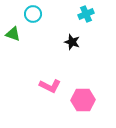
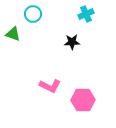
black star: rotated 21 degrees counterclockwise
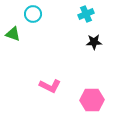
black star: moved 22 px right
pink hexagon: moved 9 px right
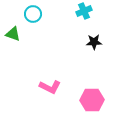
cyan cross: moved 2 px left, 3 px up
pink L-shape: moved 1 px down
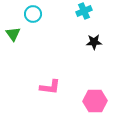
green triangle: rotated 35 degrees clockwise
pink L-shape: rotated 20 degrees counterclockwise
pink hexagon: moved 3 px right, 1 px down
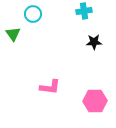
cyan cross: rotated 14 degrees clockwise
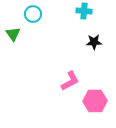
cyan cross: rotated 14 degrees clockwise
pink L-shape: moved 20 px right, 6 px up; rotated 35 degrees counterclockwise
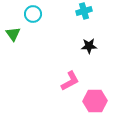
cyan cross: rotated 21 degrees counterclockwise
black star: moved 5 px left, 4 px down
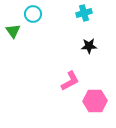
cyan cross: moved 2 px down
green triangle: moved 3 px up
